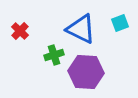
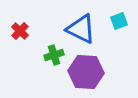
cyan square: moved 1 px left, 2 px up
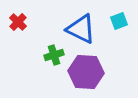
red cross: moved 2 px left, 9 px up
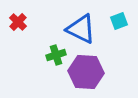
green cross: moved 2 px right
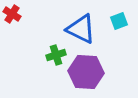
red cross: moved 6 px left, 8 px up; rotated 12 degrees counterclockwise
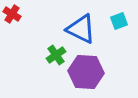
green cross: rotated 18 degrees counterclockwise
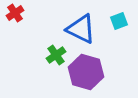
red cross: moved 3 px right, 1 px up; rotated 24 degrees clockwise
purple hexagon: rotated 12 degrees clockwise
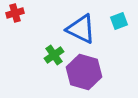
red cross: rotated 18 degrees clockwise
green cross: moved 2 px left
purple hexagon: moved 2 px left
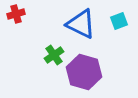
red cross: moved 1 px right, 1 px down
blue triangle: moved 5 px up
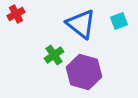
red cross: rotated 12 degrees counterclockwise
blue triangle: rotated 12 degrees clockwise
